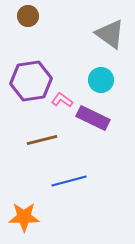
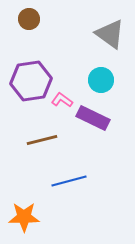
brown circle: moved 1 px right, 3 px down
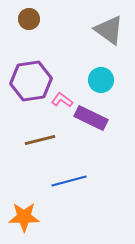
gray triangle: moved 1 px left, 4 px up
purple rectangle: moved 2 px left
brown line: moved 2 px left
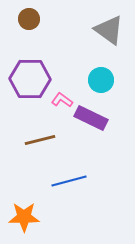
purple hexagon: moved 1 px left, 2 px up; rotated 9 degrees clockwise
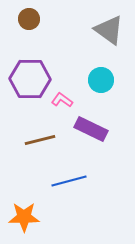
purple rectangle: moved 11 px down
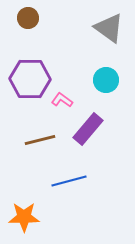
brown circle: moved 1 px left, 1 px up
gray triangle: moved 2 px up
cyan circle: moved 5 px right
purple rectangle: moved 3 px left; rotated 76 degrees counterclockwise
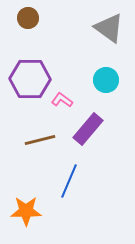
blue line: rotated 52 degrees counterclockwise
orange star: moved 2 px right, 6 px up
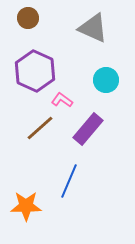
gray triangle: moved 16 px left; rotated 12 degrees counterclockwise
purple hexagon: moved 5 px right, 8 px up; rotated 24 degrees clockwise
brown line: moved 12 px up; rotated 28 degrees counterclockwise
orange star: moved 5 px up
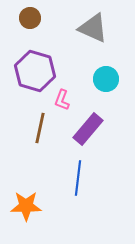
brown circle: moved 2 px right
purple hexagon: rotated 9 degrees counterclockwise
cyan circle: moved 1 px up
pink L-shape: rotated 105 degrees counterclockwise
brown line: rotated 36 degrees counterclockwise
blue line: moved 9 px right, 3 px up; rotated 16 degrees counterclockwise
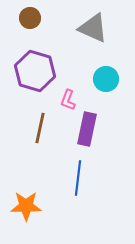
pink L-shape: moved 6 px right
purple rectangle: moved 1 px left; rotated 28 degrees counterclockwise
